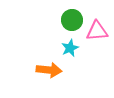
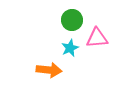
pink triangle: moved 7 px down
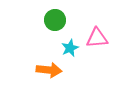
green circle: moved 17 px left
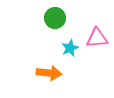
green circle: moved 2 px up
orange arrow: moved 3 px down
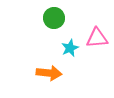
green circle: moved 1 px left
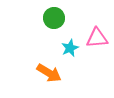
orange arrow: rotated 25 degrees clockwise
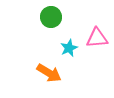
green circle: moved 3 px left, 1 px up
cyan star: moved 1 px left
